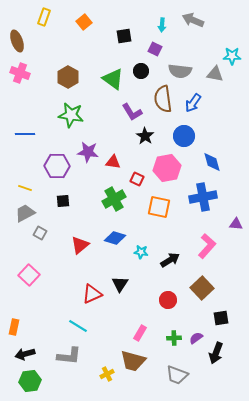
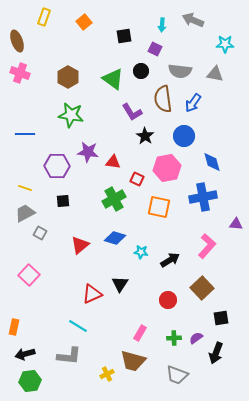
cyan star at (232, 56): moved 7 px left, 12 px up
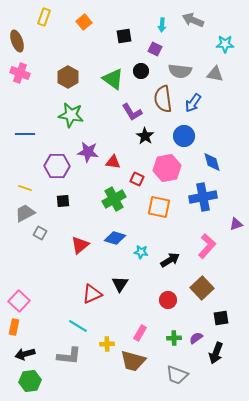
purple triangle at (236, 224): rotated 24 degrees counterclockwise
pink square at (29, 275): moved 10 px left, 26 px down
yellow cross at (107, 374): moved 30 px up; rotated 24 degrees clockwise
